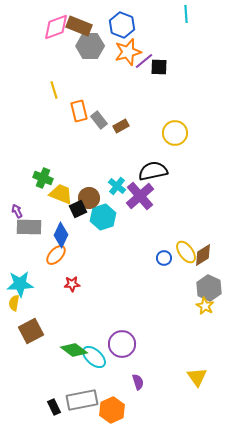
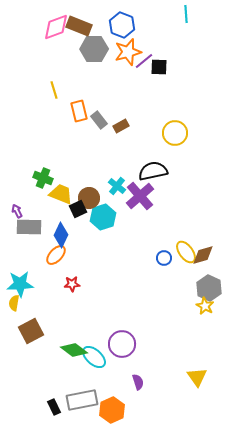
gray hexagon at (90, 46): moved 4 px right, 3 px down
brown diamond at (203, 255): rotated 15 degrees clockwise
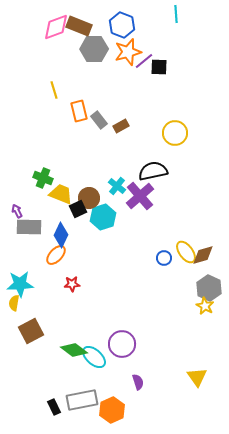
cyan line at (186, 14): moved 10 px left
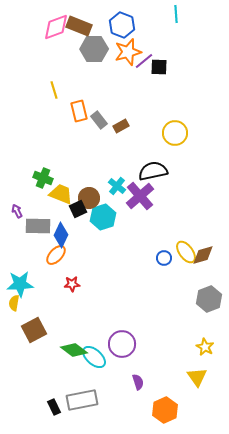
gray rectangle at (29, 227): moved 9 px right, 1 px up
gray hexagon at (209, 288): moved 11 px down; rotated 15 degrees clockwise
yellow star at (205, 306): moved 41 px down
brown square at (31, 331): moved 3 px right, 1 px up
orange hexagon at (112, 410): moved 53 px right
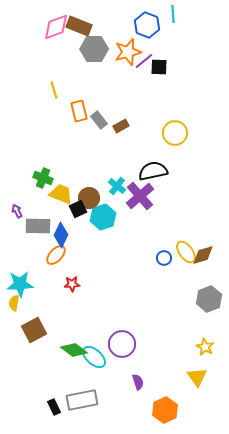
cyan line at (176, 14): moved 3 px left
blue hexagon at (122, 25): moved 25 px right
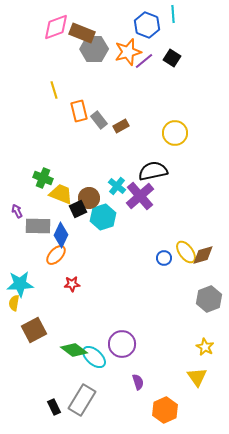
brown rectangle at (79, 26): moved 3 px right, 7 px down
black square at (159, 67): moved 13 px right, 9 px up; rotated 30 degrees clockwise
gray rectangle at (82, 400): rotated 48 degrees counterclockwise
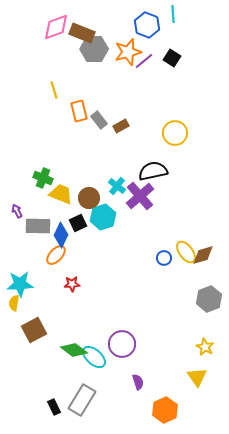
black square at (78, 209): moved 14 px down
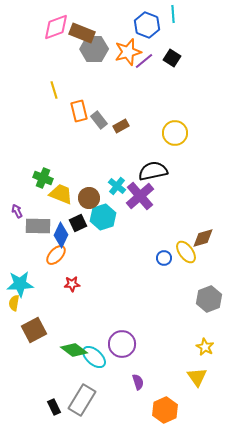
brown diamond at (203, 255): moved 17 px up
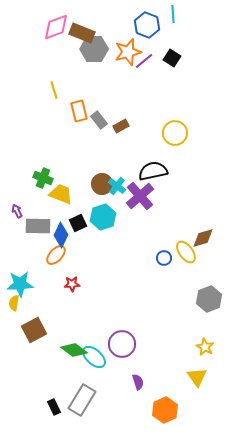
brown circle at (89, 198): moved 13 px right, 14 px up
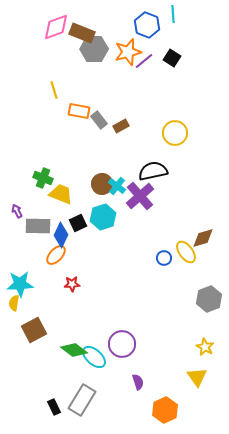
orange rectangle at (79, 111): rotated 65 degrees counterclockwise
